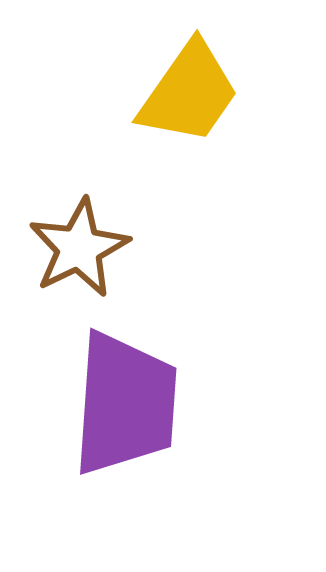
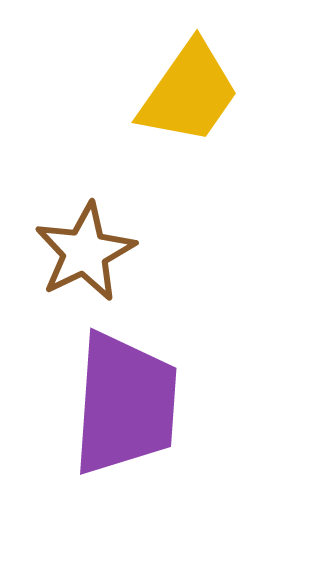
brown star: moved 6 px right, 4 px down
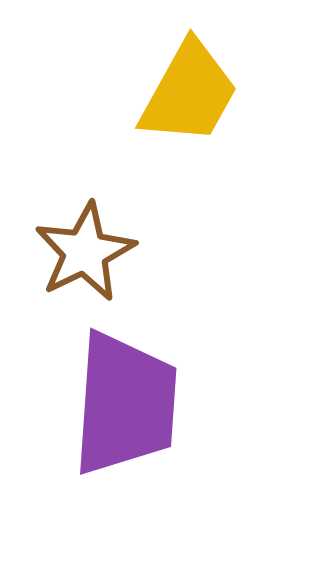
yellow trapezoid: rotated 6 degrees counterclockwise
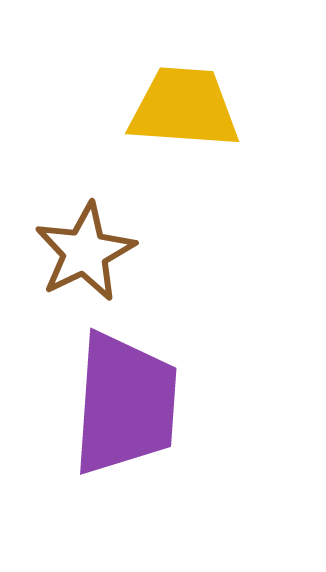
yellow trapezoid: moved 5 px left, 15 px down; rotated 115 degrees counterclockwise
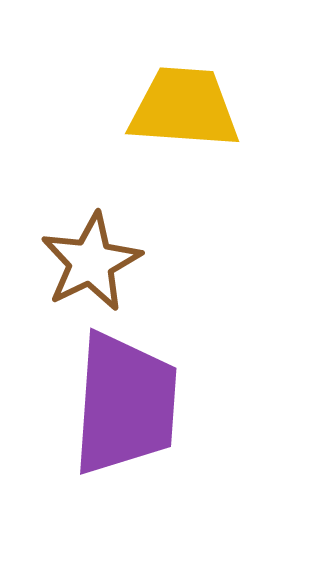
brown star: moved 6 px right, 10 px down
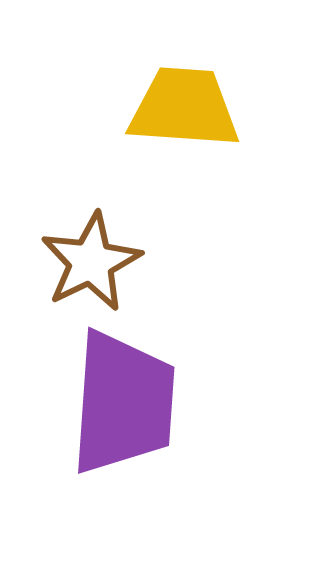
purple trapezoid: moved 2 px left, 1 px up
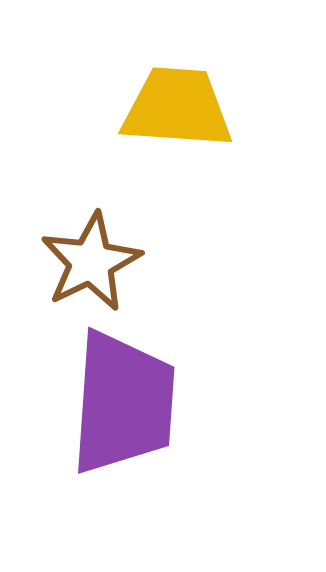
yellow trapezoid: moved 7 px left
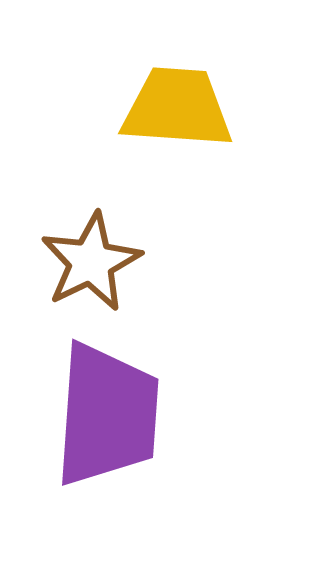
purple trapezoid: moved 16 px left, 12 px down
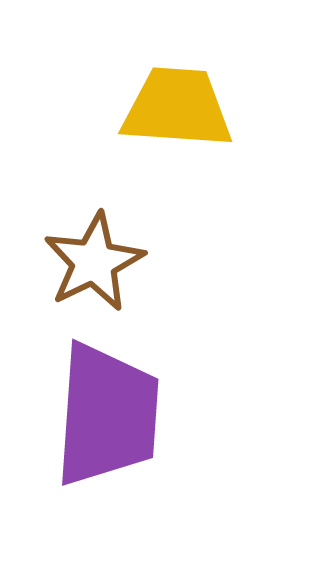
brown star: moved 3 px right
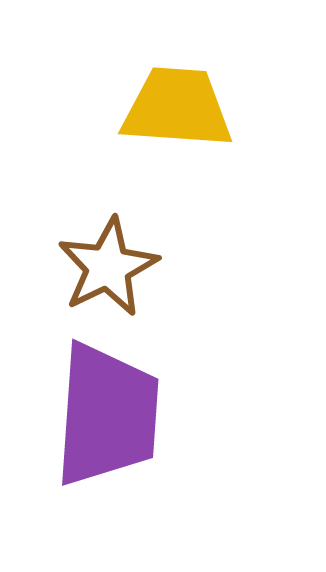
brown star: moved 14 px right, 5 px down
